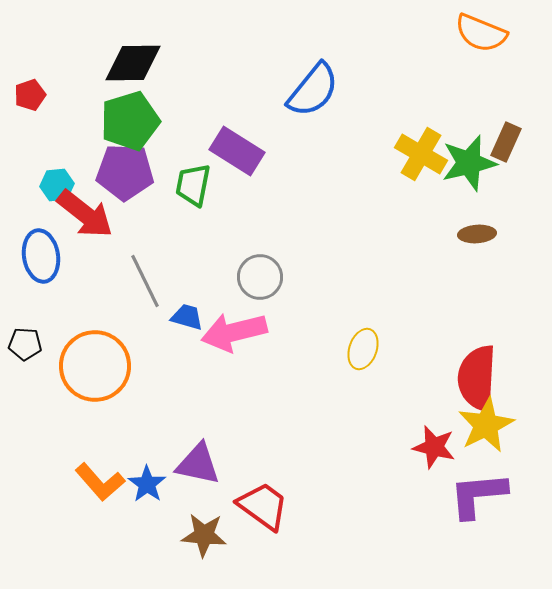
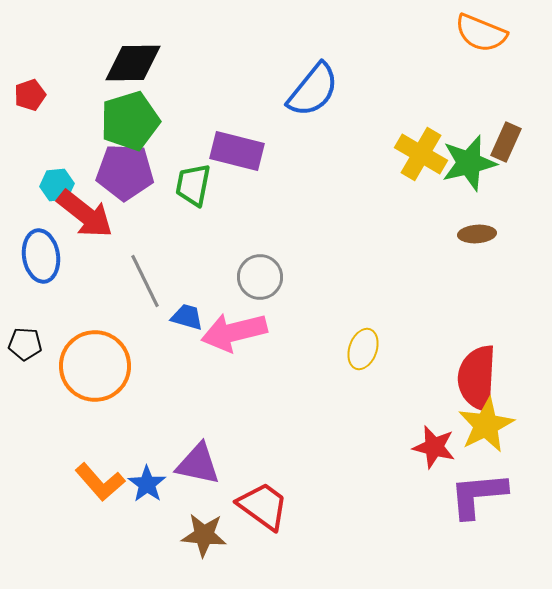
purple rectangle: rotated 18 degrees counterclockwise
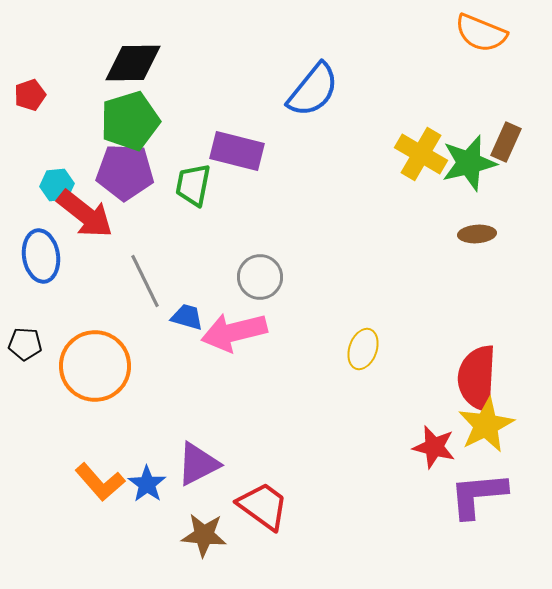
purple triangle: rotated 39 degrees counterclockwise
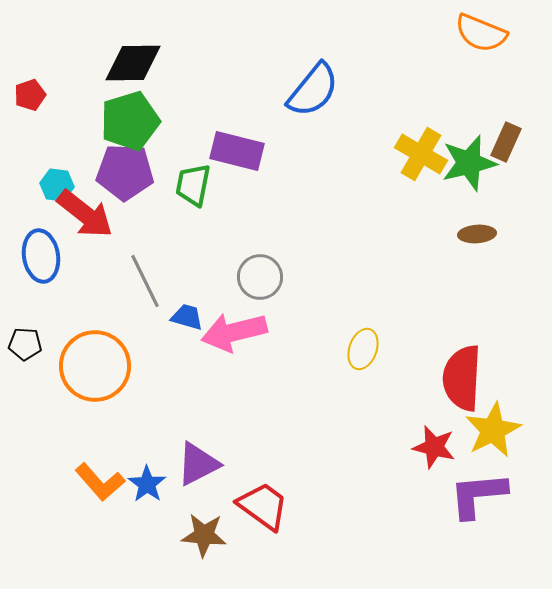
cyan hexagon: rotated 12 degrees clockwise
red semicircle: moved 15 px left
yellow star: moved 7 px right, 5 px down
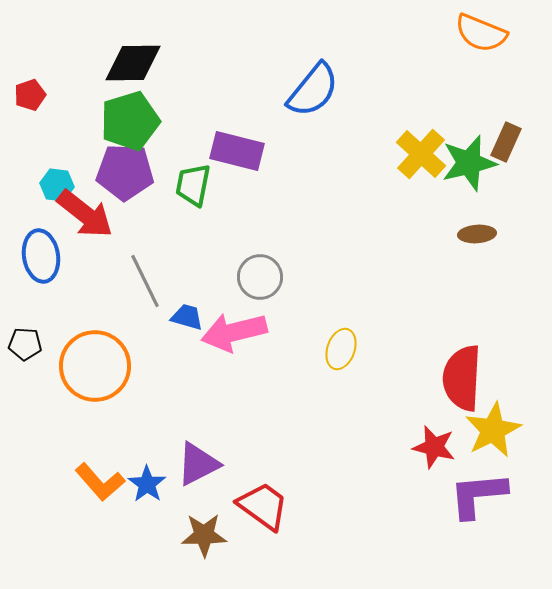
yellow cross: rotated 12 degrees clockwise
yellow ellipse: moved 22 px left
brown star: rotated 6 degrees counterclockwise
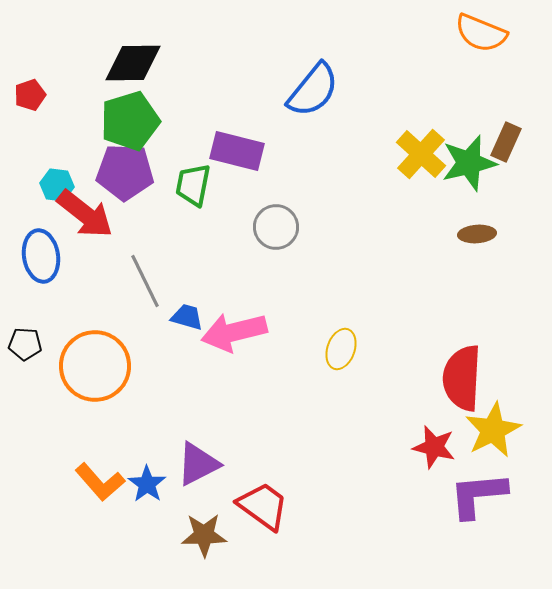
gray circle: moved 16 px right, 50 px up
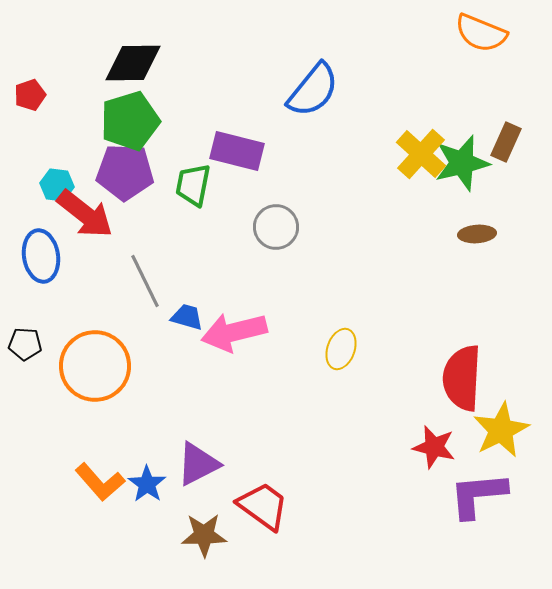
green star: moved 7 px left
yellow star: moved 8 px right
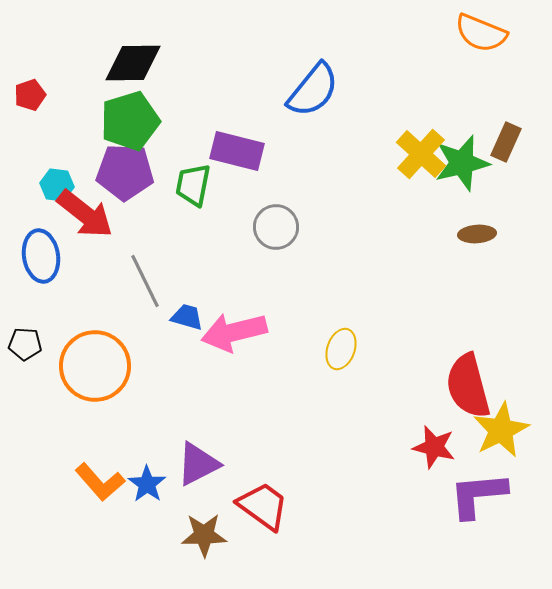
red semicircle: moved 6 px right, 8 px down; rotated 18 degrees counterclockwise
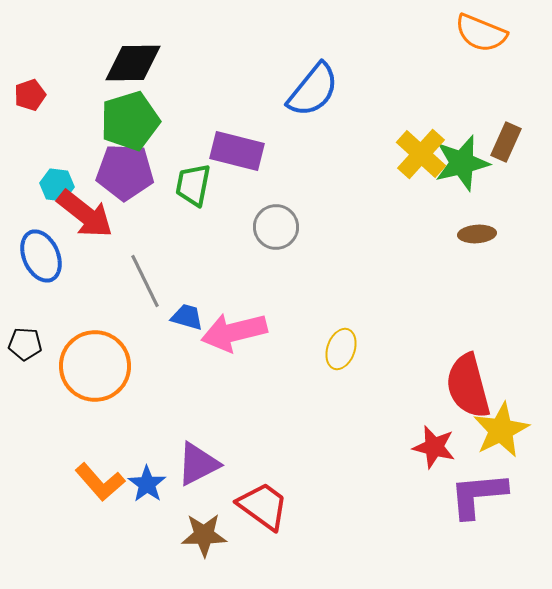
blue ellipse: rotated 15 degrees counterclockwise
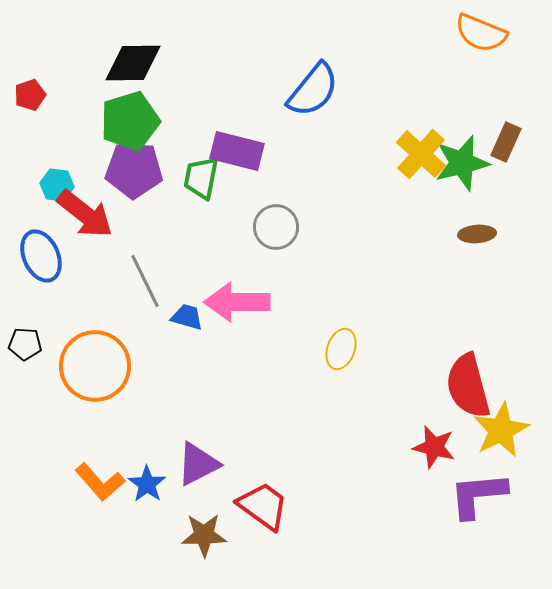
purple pentagon: moved 9 px right, 2 px up
green trapezoid: moved 8 px right, 7 px up
pink arrow: moved 3 px right, 30 px up; rotated 14 degrees clockwise
